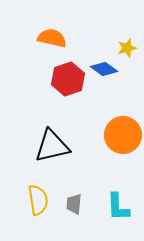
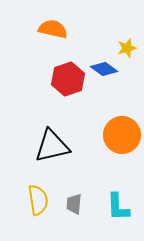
orange semicircle: moved 1 px right, 9 px up
orange circle: moved 1 px left
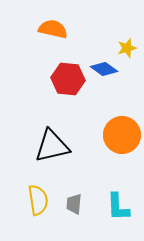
red hexagon: rotated 24 degrees clockwise
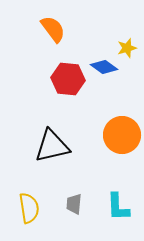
orange semicircle: rotated 40 degrees clockwise
blue diamond: moved 2 px up
yellow semicircle: moved 9 px left, 8 px down
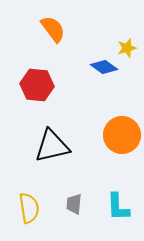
red hexagon: moved 31 px left, 6 px down
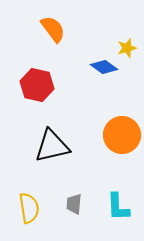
red hexagon: rotated 8 degrees clockwise
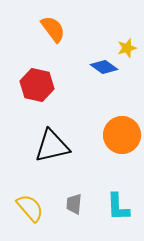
yellow semicircle: moved 1 px right; rotated 32 degrees counterclockwise
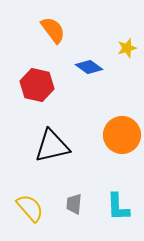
orange semicircle: moved 1 px down
blue diamond: moved 15 px left
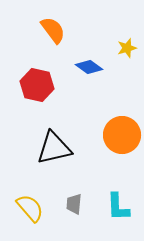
black triangle: moved 2 px right, 2 px down
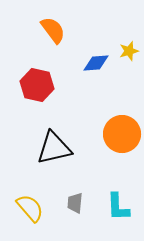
yellow star: moved 2 px right, 3 px down
blue diamond: moved 7 px right, 4 px up; rotated 40 degrees counterclockwise
orange circle: moved 1 px up
gray trapezoid: moved 1 px right, 1 px up
